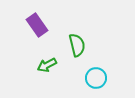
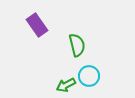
green arrow: moved 19 px right, 20 px down
cyan circle: moved 7 px left, 2 px up
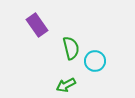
green semicircle: moved 6 px left, 3 px down
cyan circle: moved 6 px right, 15 px up
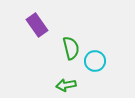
green arrow: rotated 18 degrees clockwise
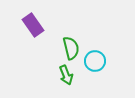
purple rectangle: moved 4 px left
green arrow: moved 10 px up; rotated 102 degrees counterclockwise
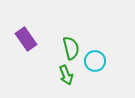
purple rectangle: moved 7 px left, 14 px down
